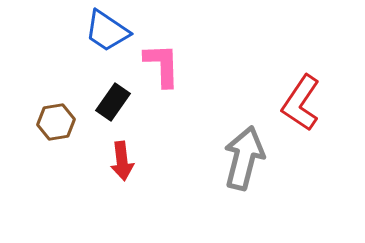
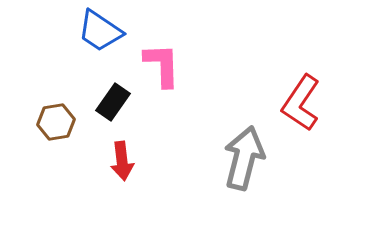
blue trapezoid: moved 7 px left
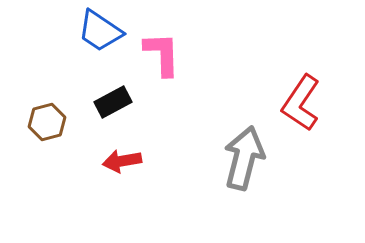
pink L-shape: moved 11 px up
black rectangle: rotated 27 degrees clockwise
brown hexagon: moved 9 px left; rotated 6 degrees counterclockwise
red arrow: rotated 87 degrees clockwise
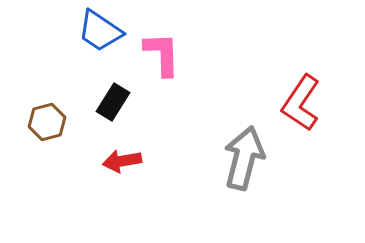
black rectangle: rotated 30 degrees counterclockwise
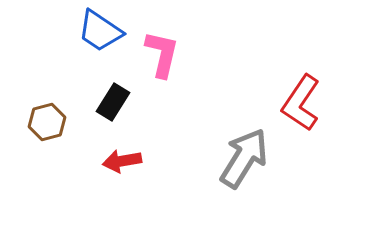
pink L-shape: rotated 15 degrees clockwise
gray arrow: rotated 18 degrees clockwise
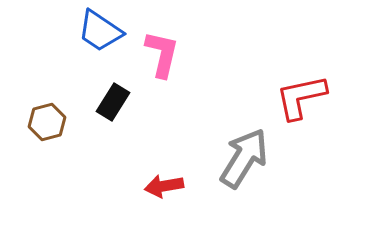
red L-shape: moved 6 px up; rotated 44 degrees clockwise
red arrow: moved 42 px right, 25 px down
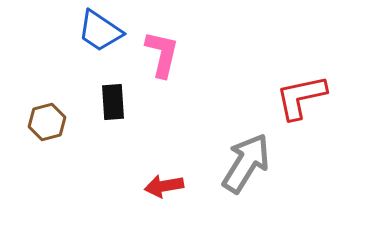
black rectangle: rotated 36 degrees counterclockwise
gray arrow: moved 2 px right, 5 px down
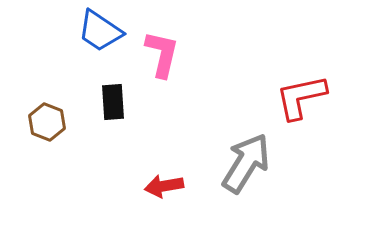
brown hexagon: rotated 24 degrees counterclockwise
